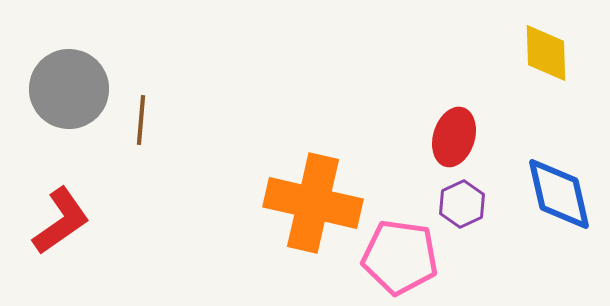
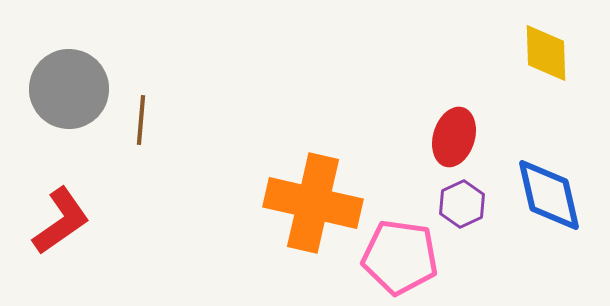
blue diamond: moved 10 px left, 1 px down
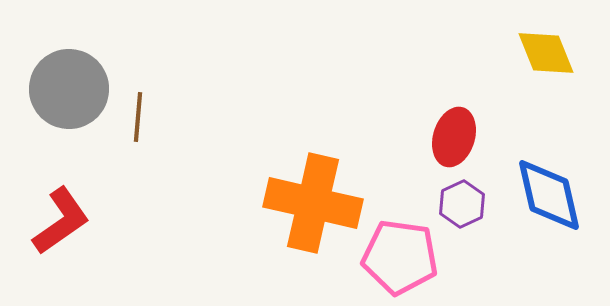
yellow diamond: rotated 20 degrees counterclockwise
brown line: moved 3 px left, 3 px up
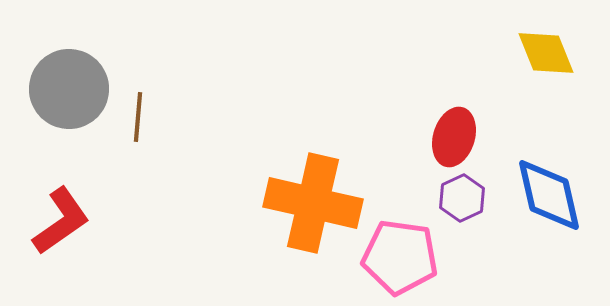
purple hexagon: moved 6 px up
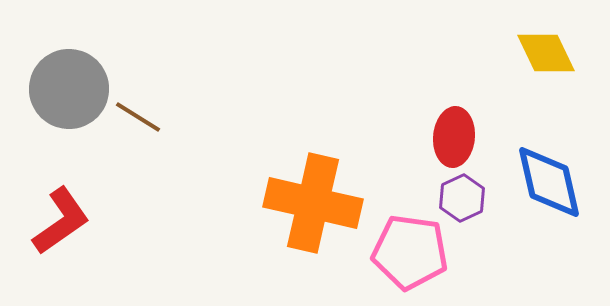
yellow diamond: rotated 4 degrees counterclockwise
brown line: rotated 63 degrees counterclockwise
red ellipse: rotated 12 degrees counterclockwise
blue diamond: moved 13 px up
pink pentagon: moved 10 px right, 5 px up
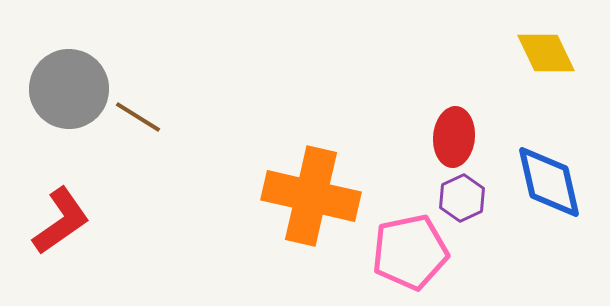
orange cross: moved 2 px left, 7 px up
pink pentagon: rotated 20 degrees counterclockwise
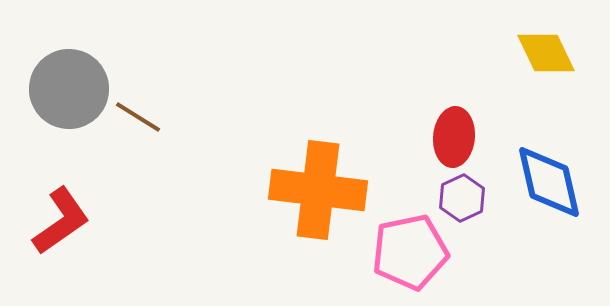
orange cross: moved 7 px right, 6 px up; rotated 6 degrees counterclockwise
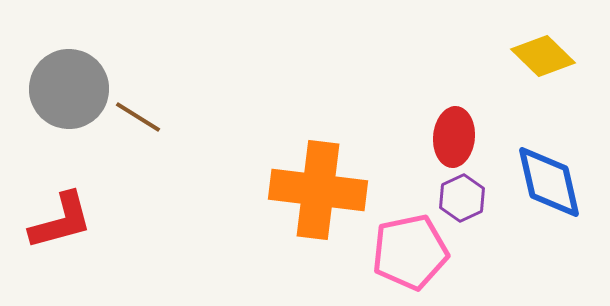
yellow diamond: moved 3 px left, 3 px down; rotated 20 degrees counterclockwise
red L-shape: rotated 20 degrees clockwise
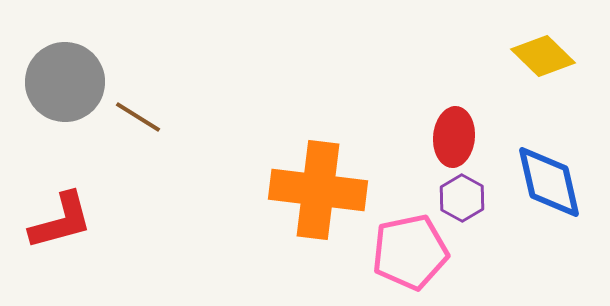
gray circle: moved 4 px left, 7 px up
purple hexagon: rotated 6 degrees counterclockwise
